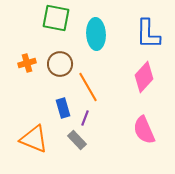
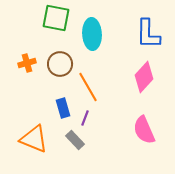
cyan ellipse: moved 4 px left
gray rectangle: moved 2 px left
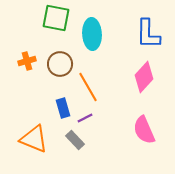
orange cross: moved 2 px up
purple line: rotated 42 degrees clockwise
